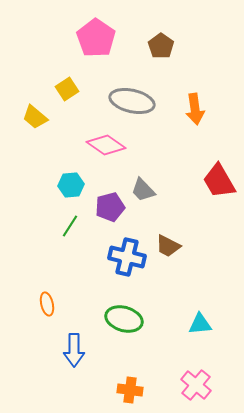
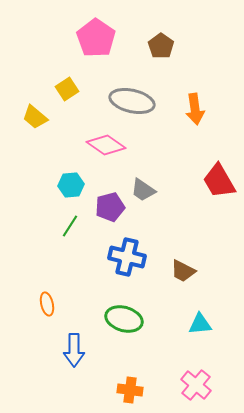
gray trapezoid: rotated 12 degrees counterclockwise
brown trapezoid: moved 15 px right, 25 px down
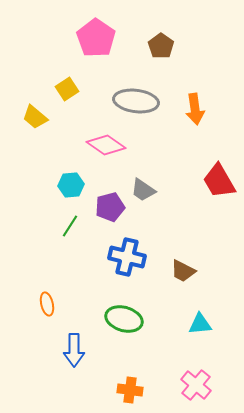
gray ellipse: moved 4 px right; rotated 6 degrees counterclockwise
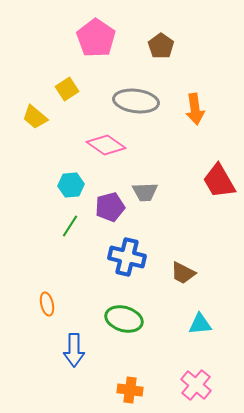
gray trapezoid: moved 2 px right, 2 px down; rotated 36 degrees counterclockwise
brown trapezoid: moved 2 px down
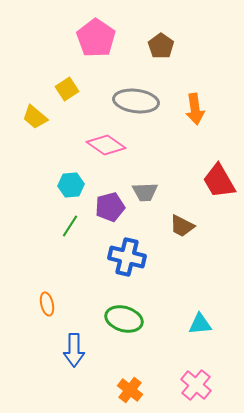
brown trapezoid: moved 1 px left, 47 px up
orange cross: rotated 30 degrees clockwise
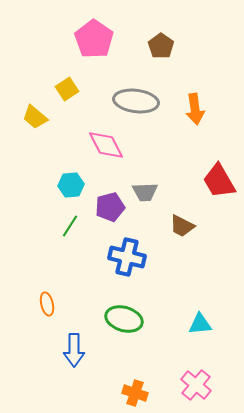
pink pentagon: moved 2 px left, 1 px down
pink diamond: rotated 27 degrees clockwise
orange cross: moved 5 px right, 3 px down; rotated 20 degrees counterclockwise
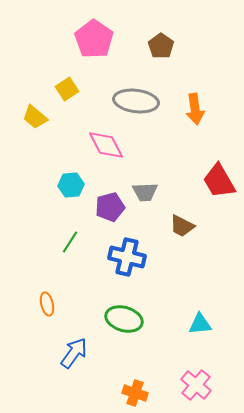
green line: moved 16 px down
blue arrow: moved 3 px down; rotated 144 degrees counterclockwise
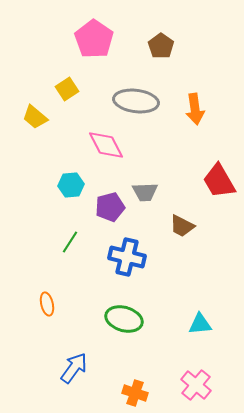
blue arrow: moved 15 px down
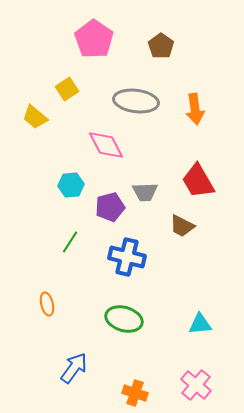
red trapezoid: moved 21 px left
